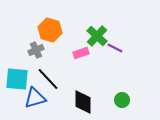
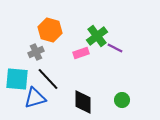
green cross: rotated 10 degrees clockwise
gray cross: moved 2 px down
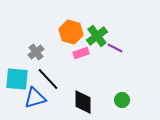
orange hexagon: moved 21 px right, 2 px down
gray cross: rotated 14 degrees counterclockwise
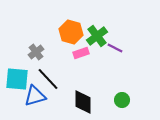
blue triangle: moved 2 px up
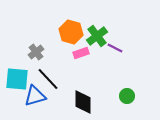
green circle: moved 5 px right, 4 px up
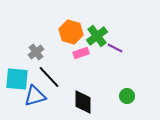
black line: moved 1 px right, 2 px up
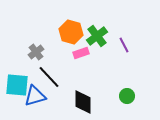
purple line: moved 9 px right, 3 px up; rotated 35 degrees clockwise
cyan square: moved 6 px down
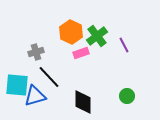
orange hexagon: rotated 10 degrees clockwise
gray cross: rotated 21 degrees clockwise
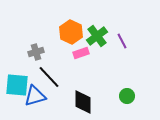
purple line: moved 2 px left, 4 px up
